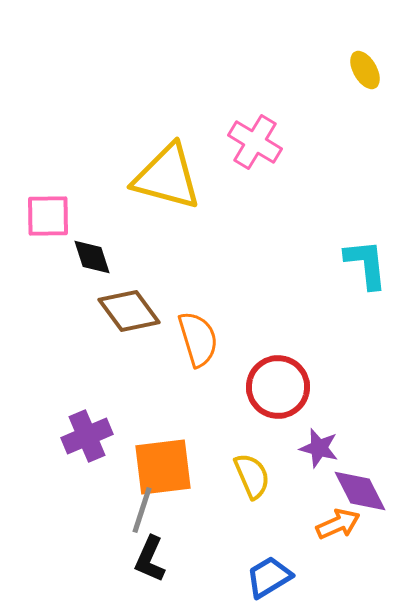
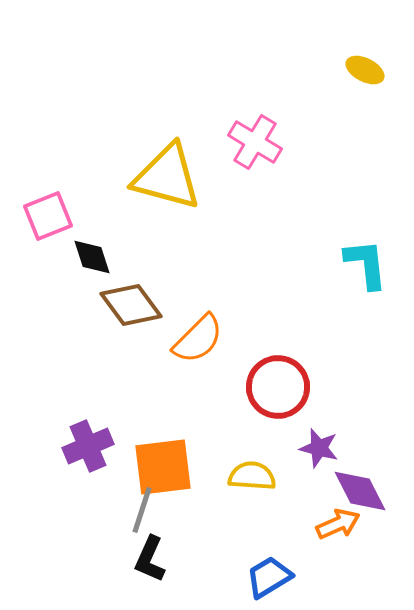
yellow ellipse: rotated 33 degrees counterclockwise
pink square: rotated 21 degrees counterclockwise
brown diamond: moved 2 px right, 6 px up
orange semicircle: rotated 62 degrees clockwise
purple cross: moved 1 px right, 10 px down
yellow semicircle: rotated 63 degrees counterclockwise
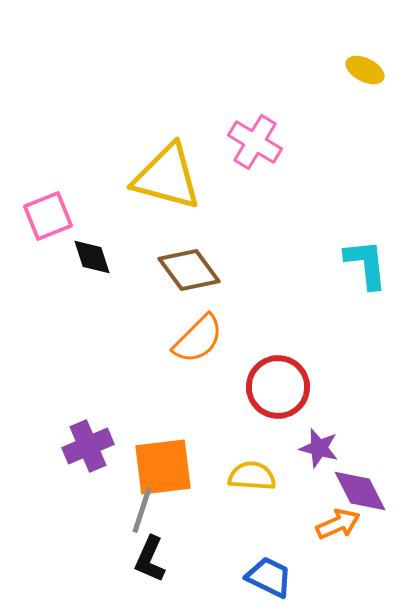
brown diamond: moved 58 px right, 35 px up
blue trapezoid: rotated 57 degrees clockwise
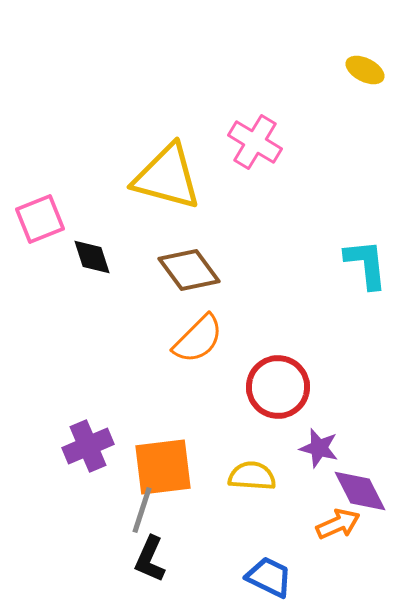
pink square: moved 8 px left, 3 px down
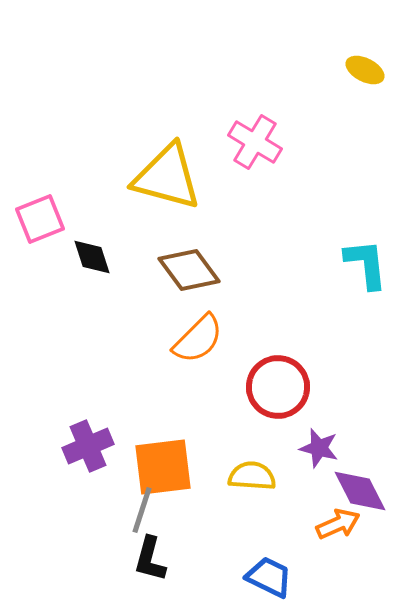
black L-shape: rotated 9 degrees counterclockwise
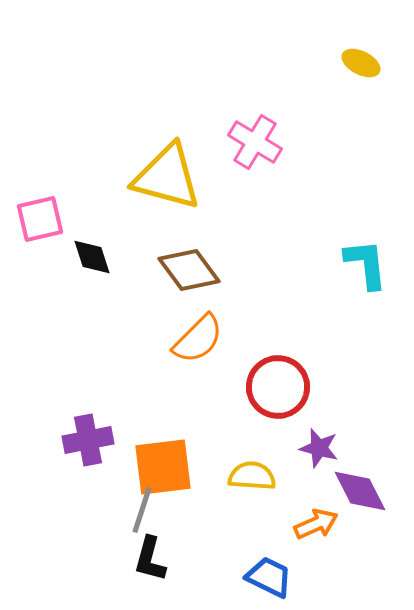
yellow ellipse: moved 4 px left, 7 px up
pink square: rotated 9 degrees clockwise
purple cross: moved 6 px up; rotated 12 degrees clockwise
orange arrow: moved 22 px left
